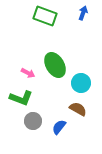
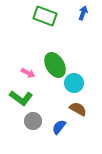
cyan circle: moved 7 px left
green L-shape: rotated 15 degrees clockwise
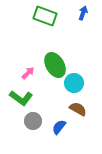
pink arrow: rotated 72 degrees counterclockwise
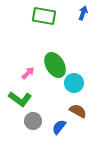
green rectangle: moved 1 px left; rotated 10 degrees counterclockwise
green L-shape: moved 1 px left, 1 px down
brown semicircle: moved 2 px down
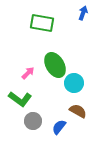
green rectangle: moved 2 px left, 7 px down
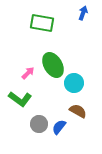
green ellipse: moved 2 px left
gray circle: moved 6 px right, 3 px down
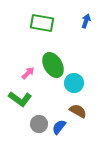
blue arrow: moved 3 px right, 8 px down
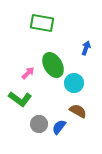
blue arrow: moved 27 px down
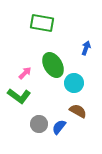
pink arrow: moved 3 px left
green L-shape: moved 1 px left, 3 px up
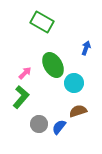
green rectangle: moved 1 px up; rotated 20 degrees clockwise
green L-shape: moved 2 px right, 1 px down; rotated 85 degrees counterclockwise
brown semicircle: rotated 48 degrees counterclockwise
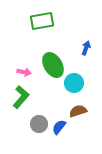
green rectangle: moved 1 px up; rotated 40 degrees counterclockwise
pink arrow: moved 1 px left, 1 px up; rotated 56 degrees clockwise
